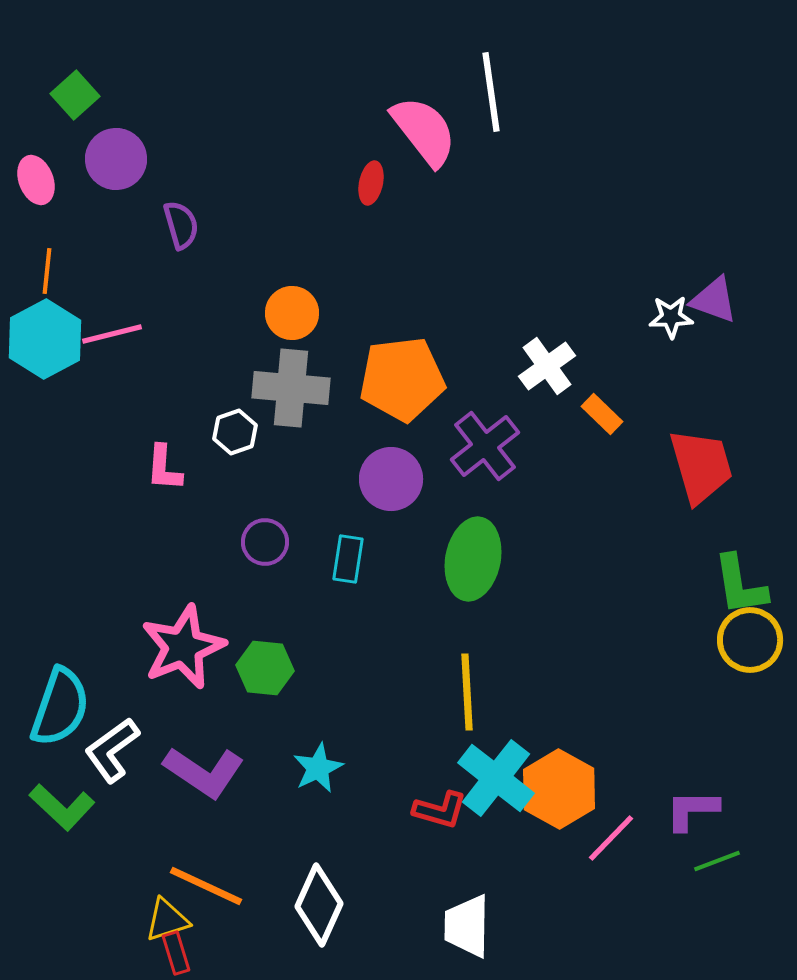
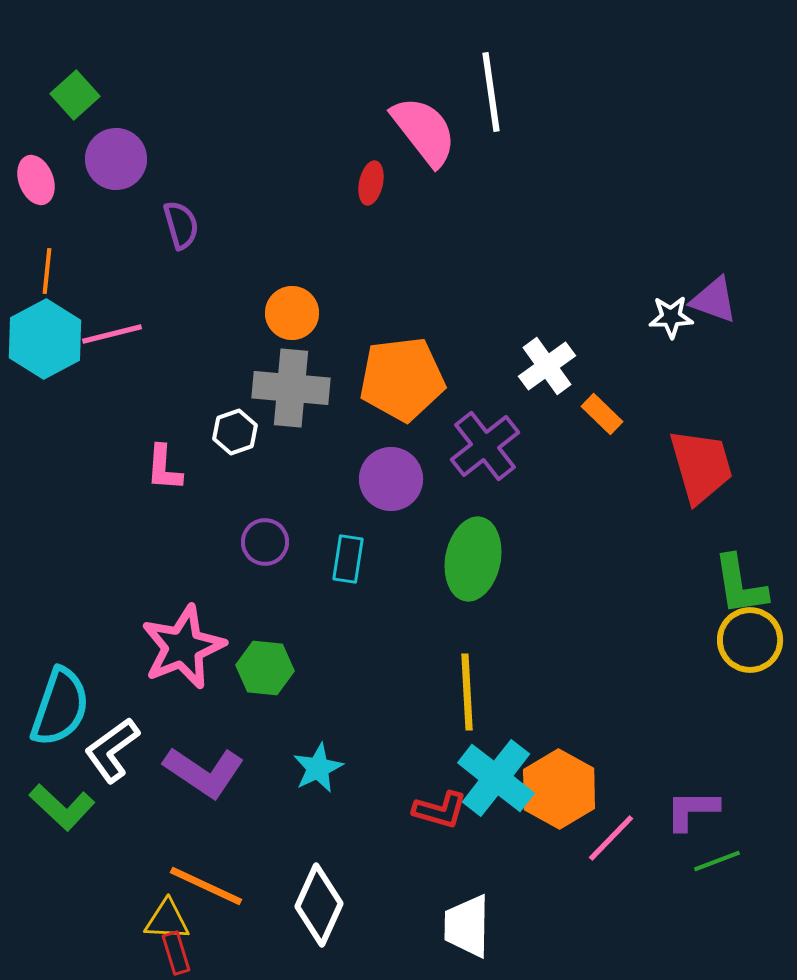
yellow triangle at (167, 920): rotated 21 degrees clockwise
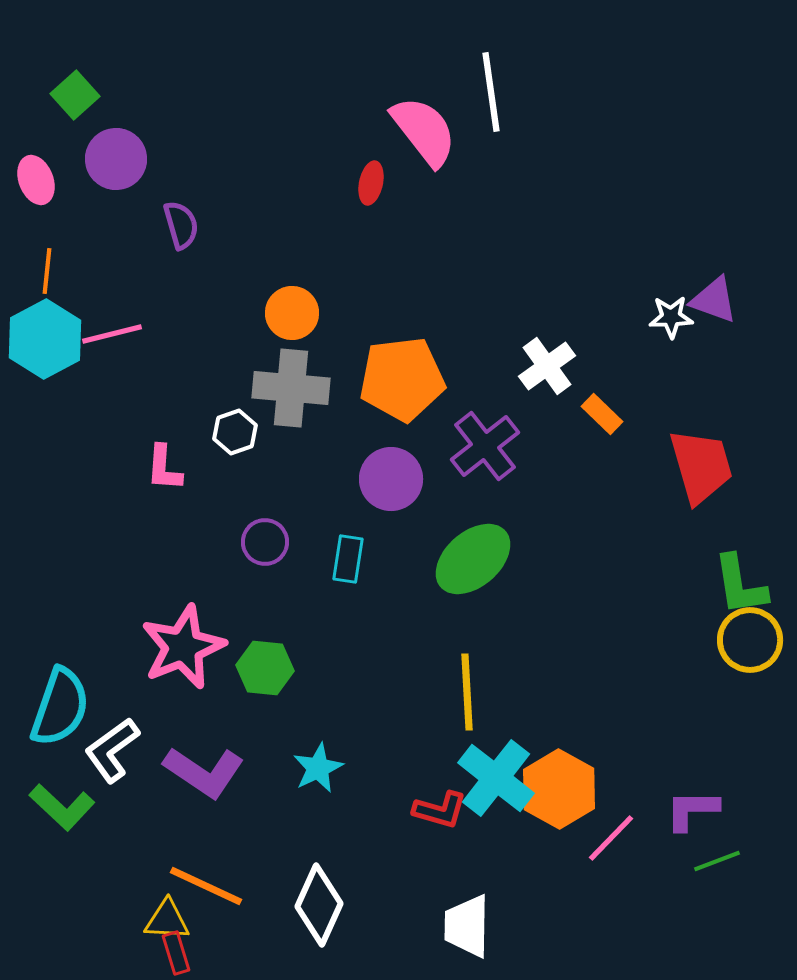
green ellipse at (473, 559): rotated 38 degrees clockwise
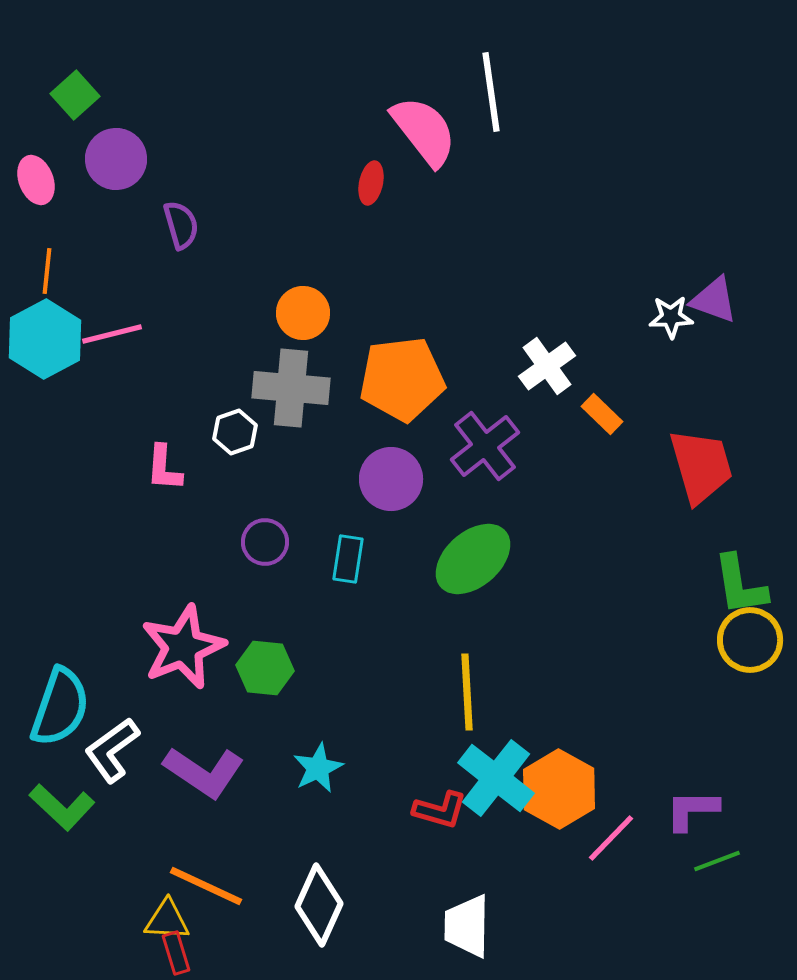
orange circle at (292, 313): moved 11 px right
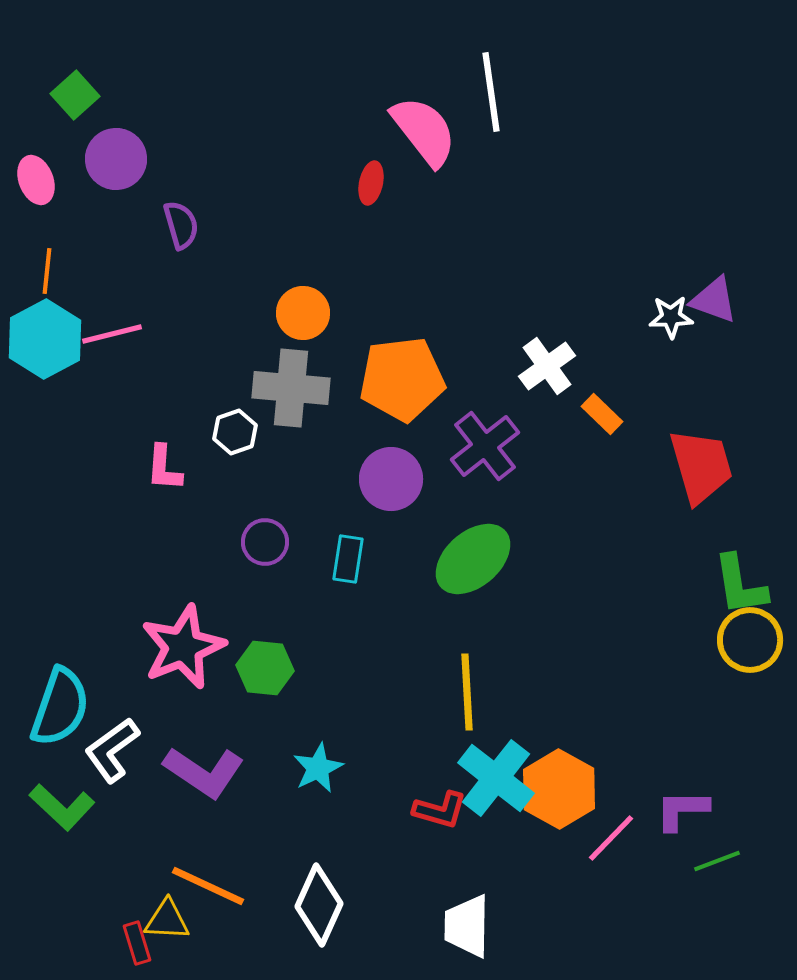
purple L-shape at (692, 810): moved 10 px left
orange line at (206, 886): moved 2 px right
red rectangle at (176, 953): moved 39 px left, 10 px up
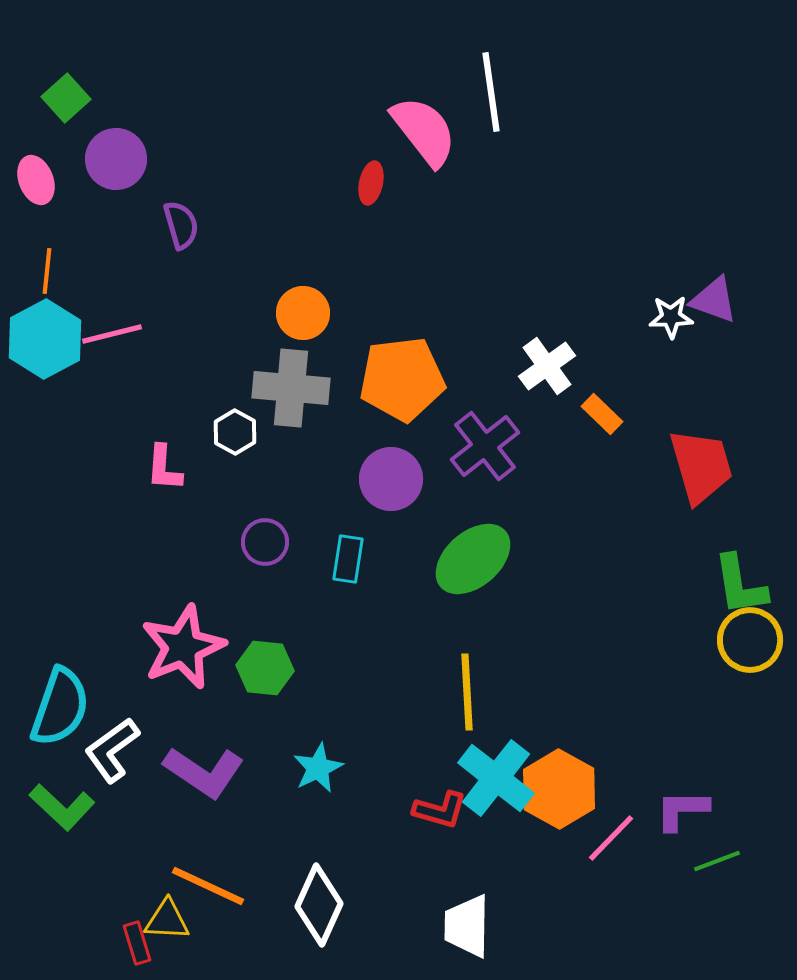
green square at (75, 95): moved 9 px left, 3 px down
white hexagon at (235, 432): rotated 12 degrees counterclockwise
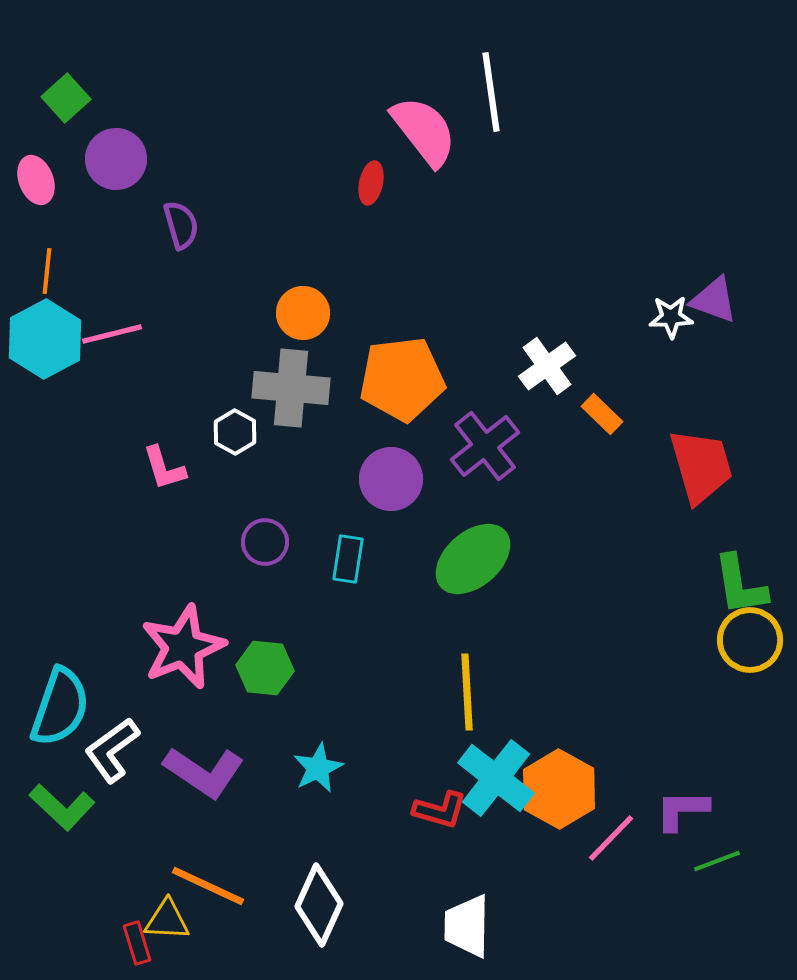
pink L-shape at (164, 468): rotated 21 degrees counterclockwise
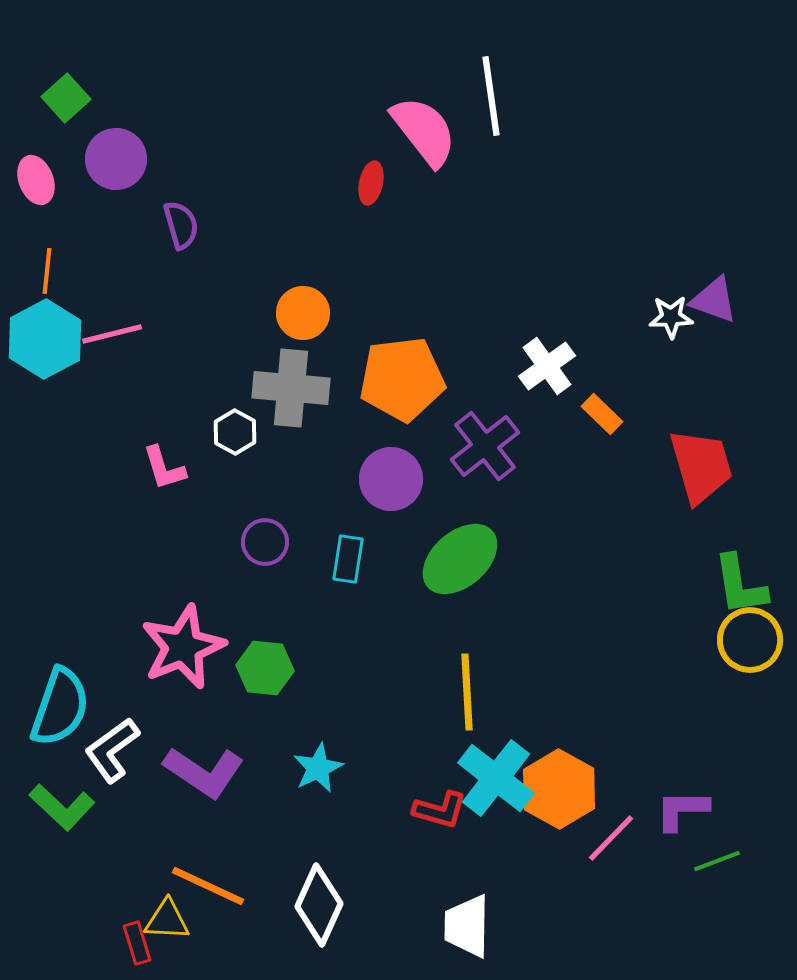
white line at (491, 92): moved 4 px down
green ellipse at (473, 559): moved 13 px left
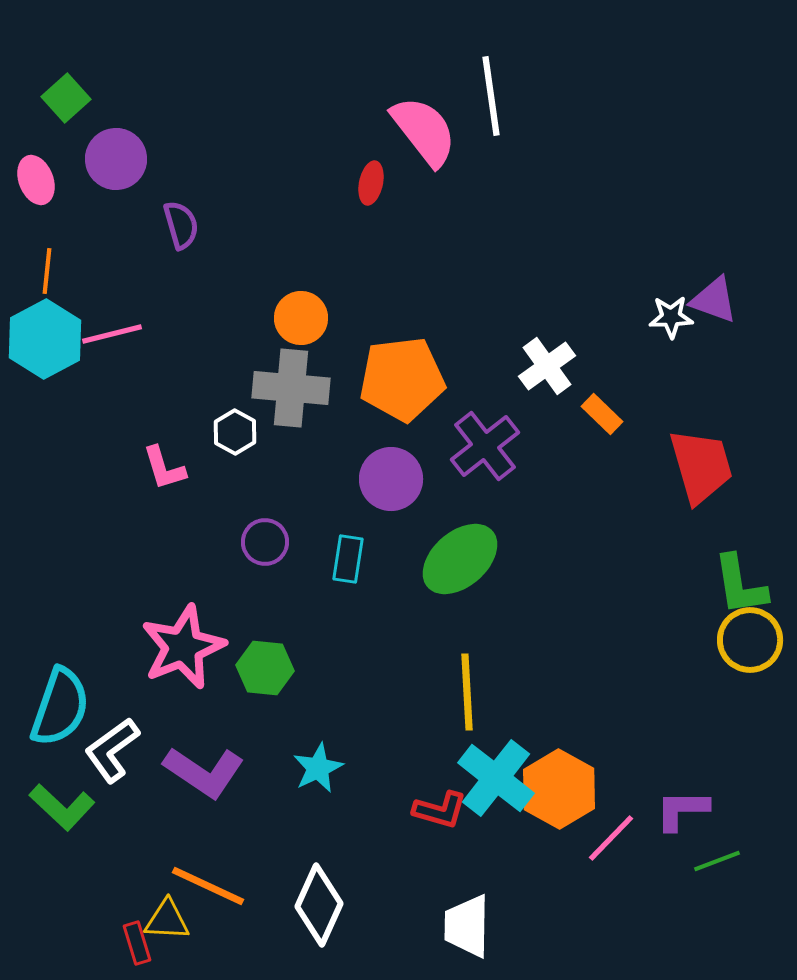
orange circle at (303, 313): moved 2 px left, 5 px down
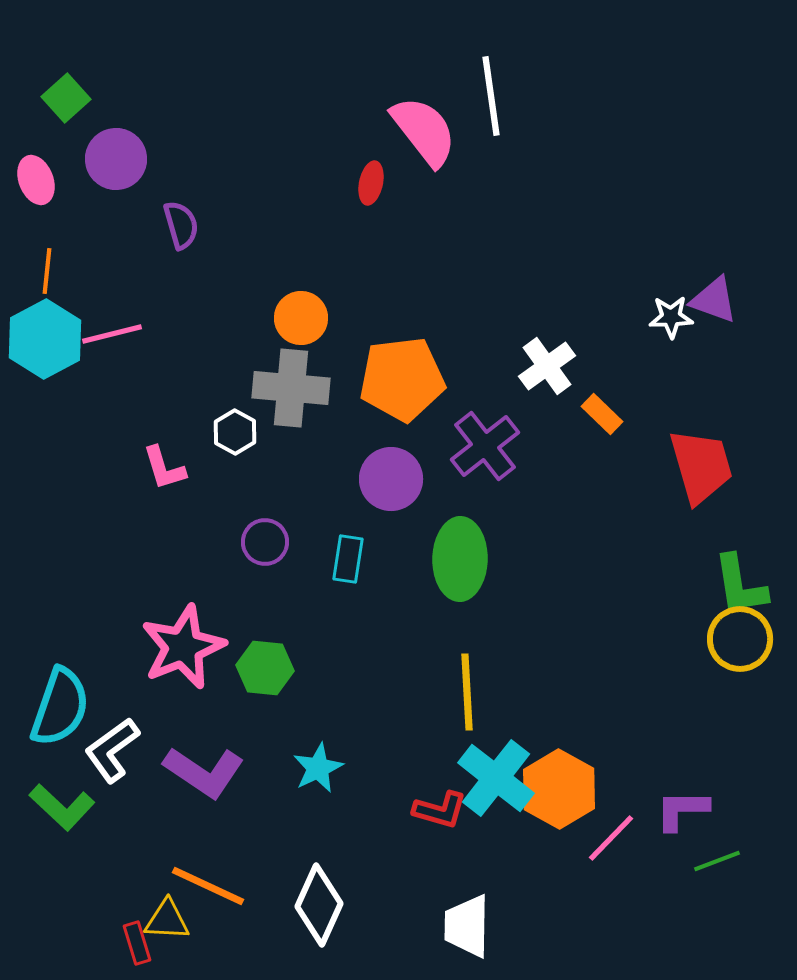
green ellipse at (460, 559): rotated 48 degrees counterclockwise
yellow circle at (750, 640): moved 10 px left, 1 px up
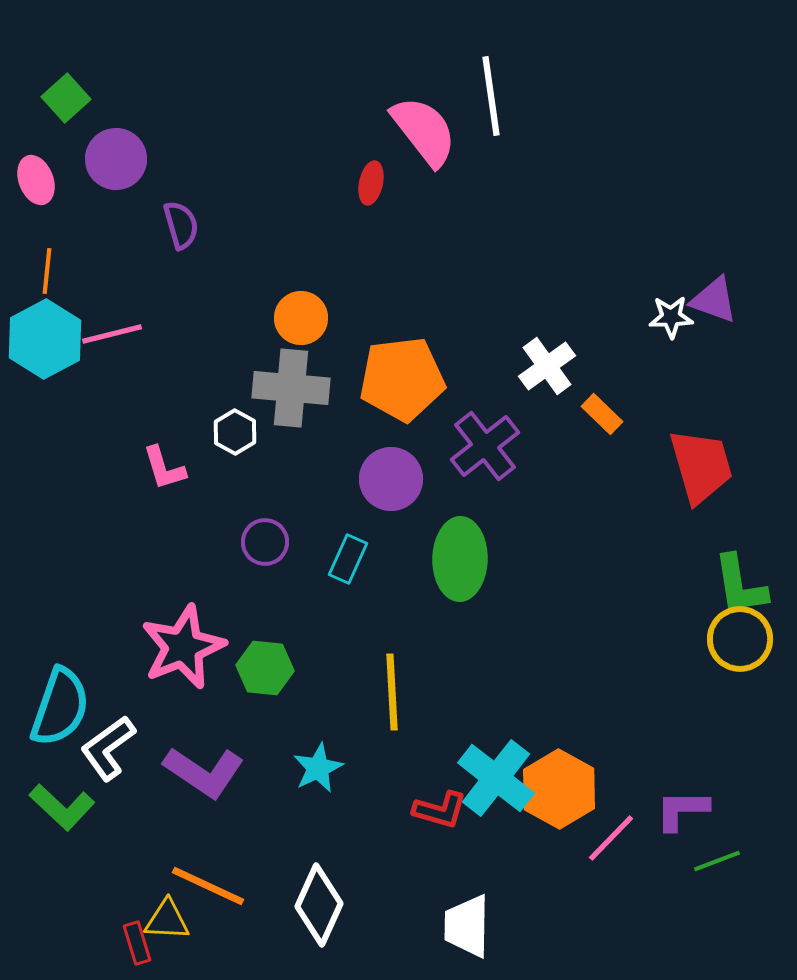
cyan rectangle at (348, 559): rotated 15 degrees clockwise
yellow line at (467, 692): moved 75 px left
white L-shape at (112, 750): moved 4 px left, 2 px up
